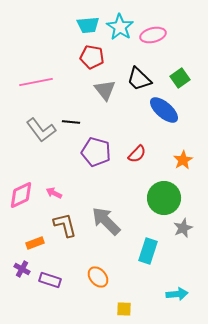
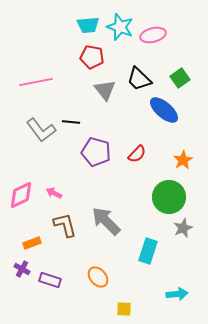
cyan star: rotated 12 degrees counterclockwise
green circle: moved 5 px right, 1 px up
orange rectangle: moved 3 px left
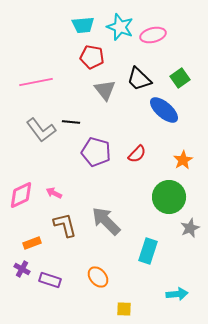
cyan trapezoid: moved 5 px left
gray star: moved 7 px right
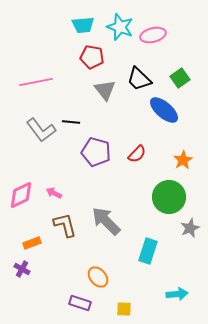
purple rectangle: moved 30 px right, 23 px down
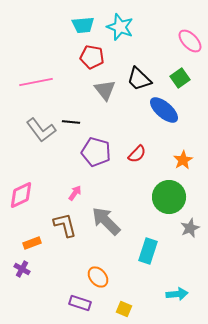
pink ellipse: moved 37 px right, 6 px down; rotated 60 degrees clockwise
pink arrow: moved 21 px right; rotated 98 degrees clockwise
yellow square: rotated 21 degrees clockwise
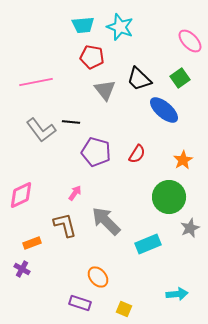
red semicircle: rotated 12 degrees counterclockwise
cyan rectangle: moved 7 px up; rotated 50 degrees clockwise
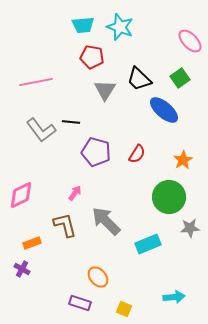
gray triangle: rotated 10 degrees clockwise
gray star: rotated 18 degrees clockwise
cyan arrow: moved 3 px left, 3 px down
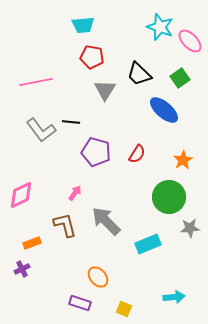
cyan star: moved 40 px right
black trapezoid: moved 5 px up
purple cross: rotated 35 degrees clockwise
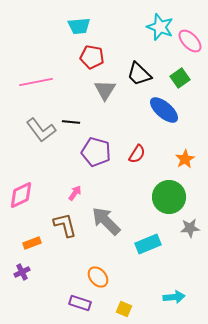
cyan trapezoid: moved 4 px left, 1 px down
orange star: moved 2 px right, 1 px up
purple cross: moved 3 px down
